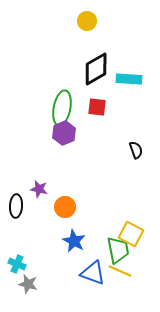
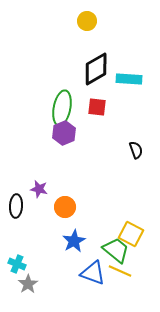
blue star: rotated 15 degrees clockwise
green trapezoid: moved 2 px left; rotated 40 degrees counterclockwise
gray star: rotated 24 degrees clockwise
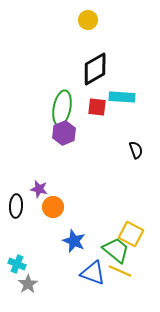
yellow circle: moved 1 px right, 1 px up
black diamond: moved 1 px left
cyan rectangle: moved 7 px left, 18 px down
orange circle: moved 12 px left
blue star: rotated 20 degrees counterclockwise
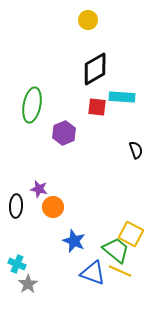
green ellipse: moved 30 px left, 3 px up
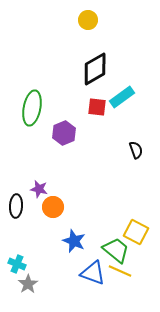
cyan rectangle: rotated 40 degrees counterclockwise
green ellipse: moved 3 px down
yellow square: moved 5 px right, 2 px up
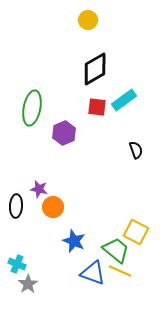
cyan rectangle: moved 2 px right, 3 px down
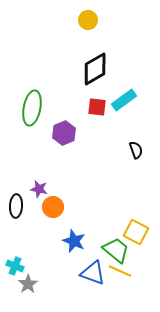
cyan cross: moved 2 px left, 2 px down
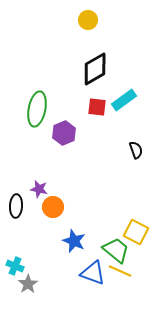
green ellipse: moved 5 px right, 1 px down
